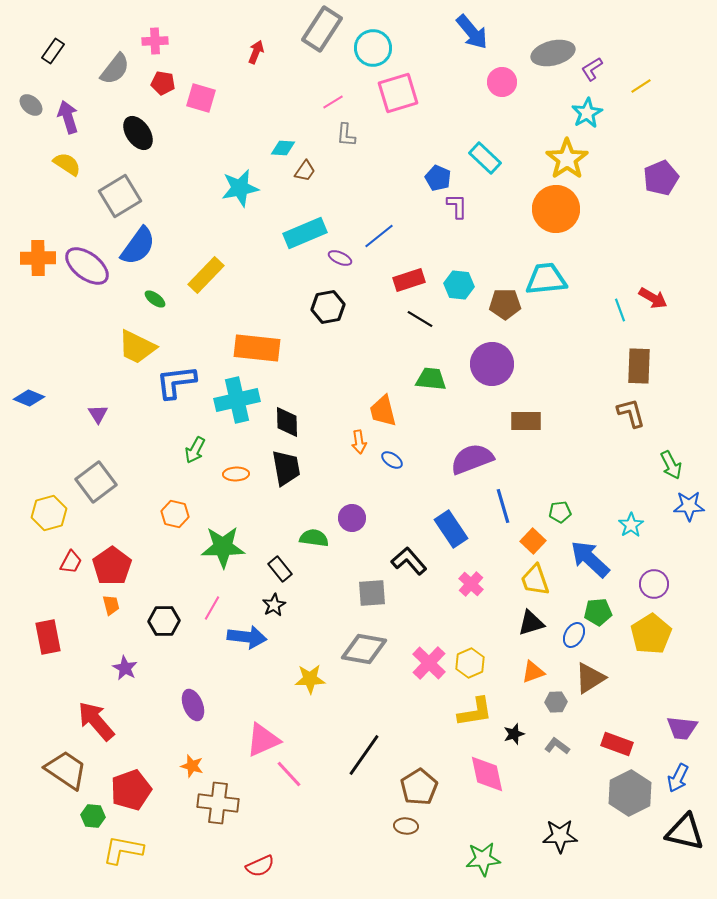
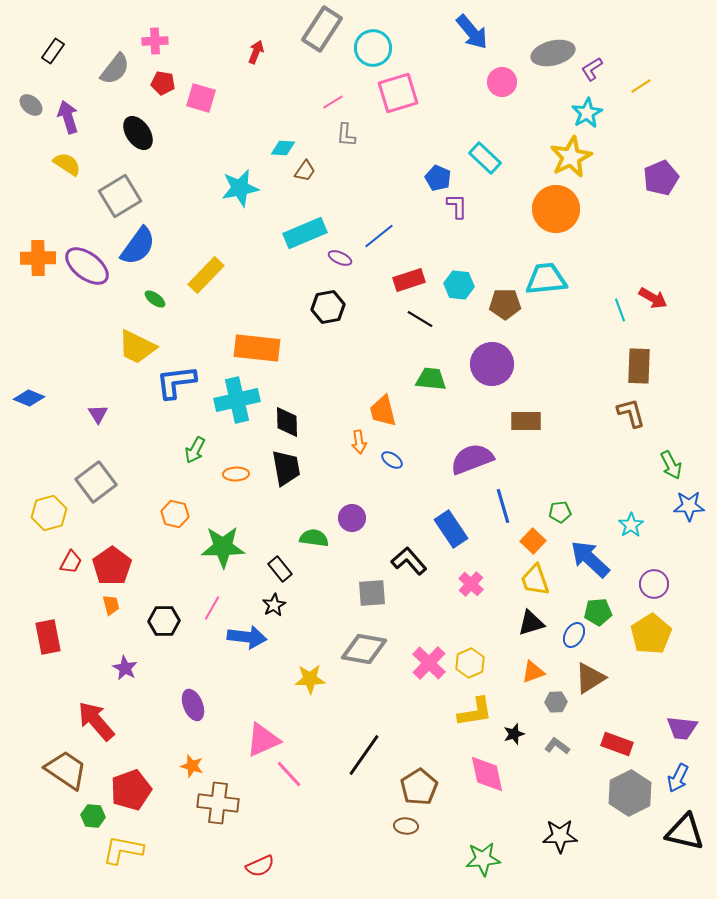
yellow star at (567, 159): moved 4 px right, 2 px up; rotated 9 degrees clockwise
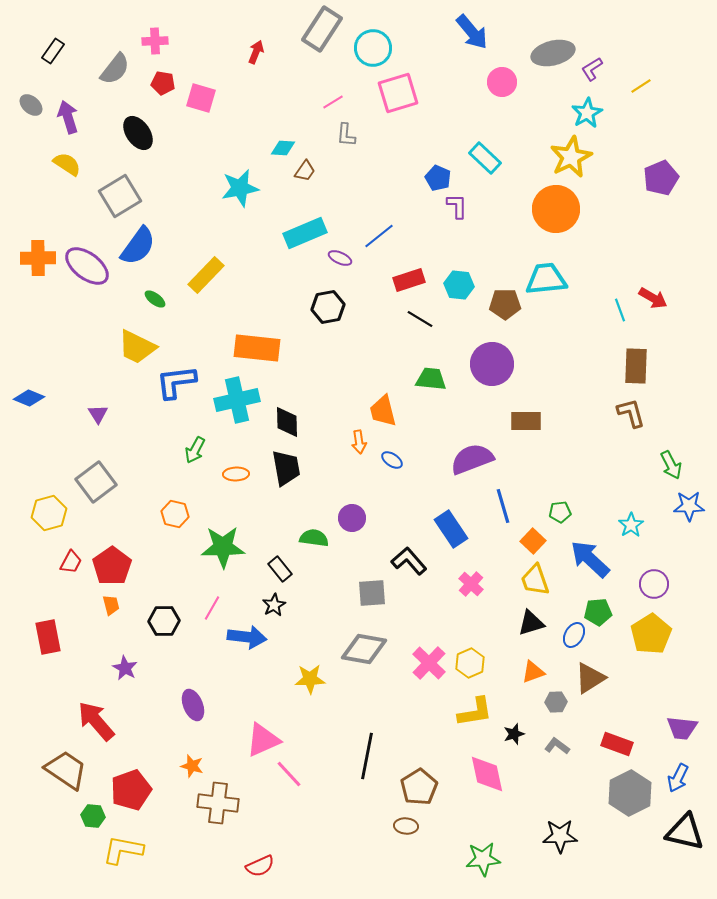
brown rectangle at (639, 366): moved 3 px left
black line at (364, 755): moved 3 px right, 1 px down; rotated 24 degrees counterclockwise
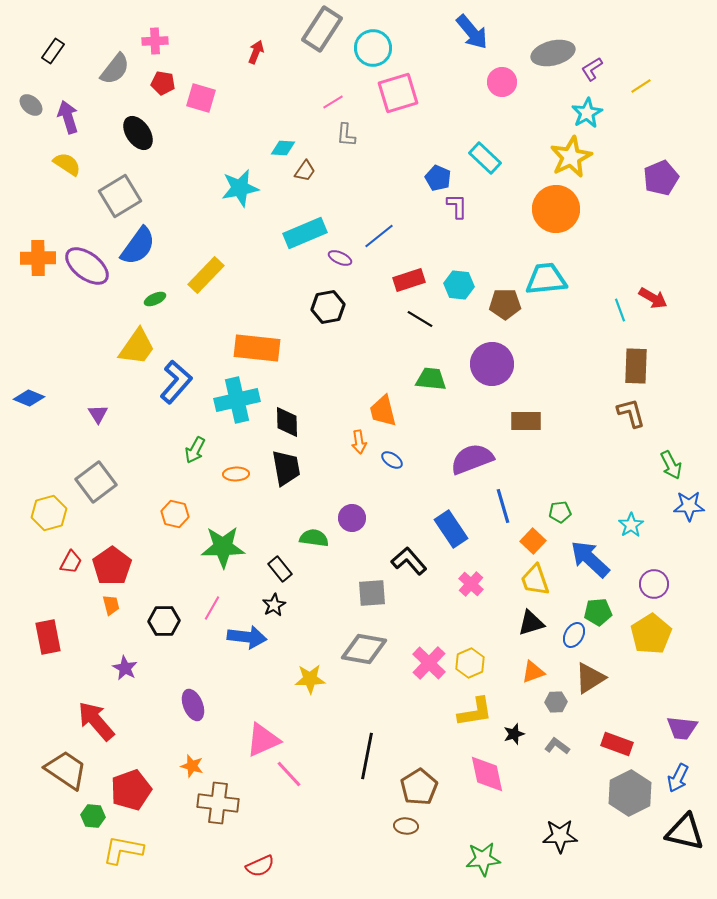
green ellipse at (155, 299): rotated 60 degrees counterclockwise
yellow trapezoid at (137, 347): rotated 81 degrees counterclockwise
blue L-shape at (176, 382): rotated 138 degrees clockwise
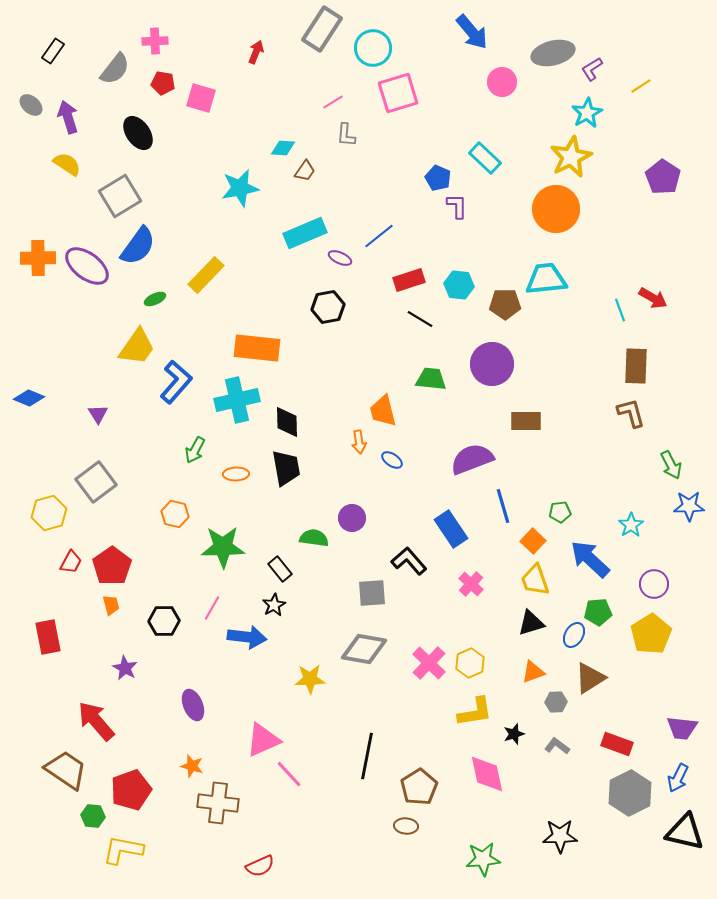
purple pentagon at (661, 178): moved 2 px right, 1 px up; rotated 16 degrees counterclockwise
